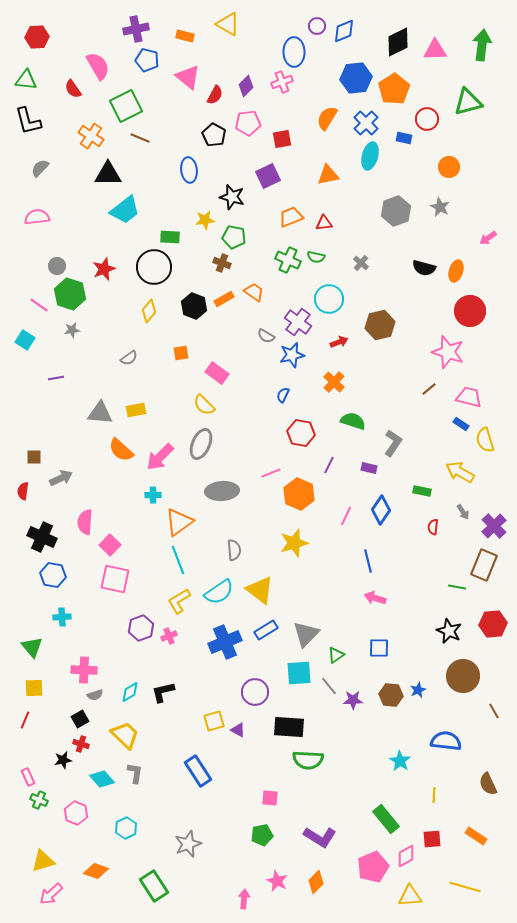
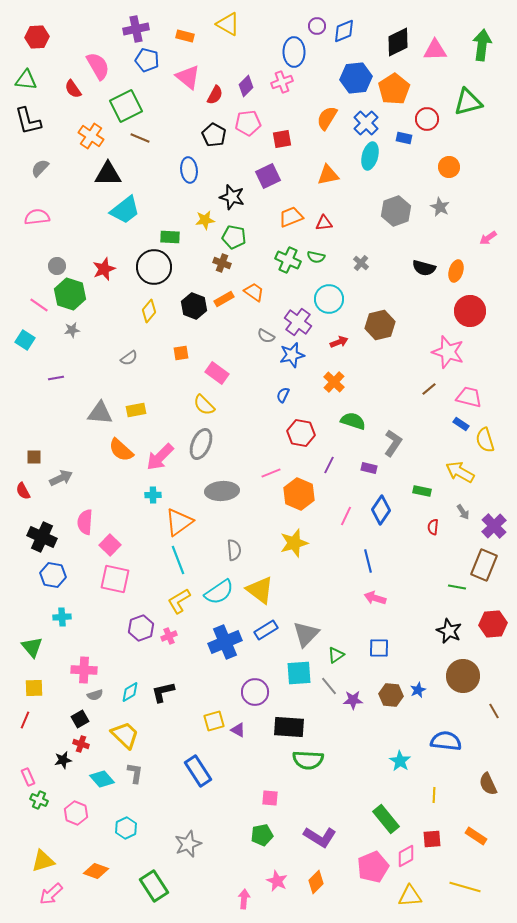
red semicircle at (23, 491): rotated 36 degrees counterclockwise
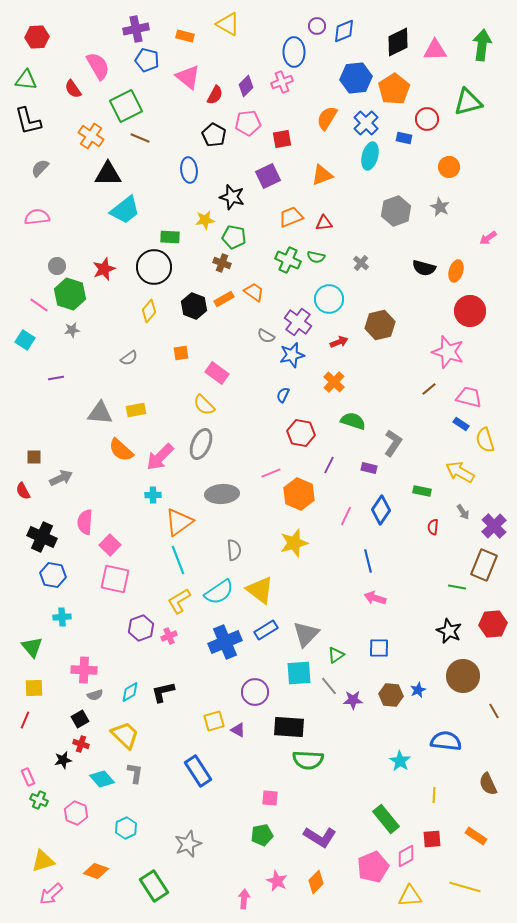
orange triangle at (328, 175): moved 6 px left; rotated 10 degrees counterclockwise
gray ellipse at (222, 491): moved 3 px down
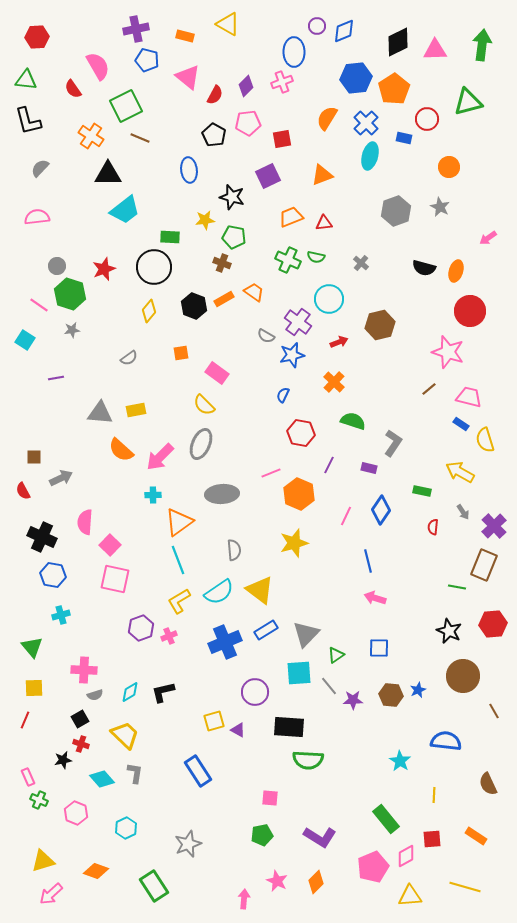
cyan cross at (62, 617): moved 1 px left, 2 px up; rotated 12 degrees counterclockwise
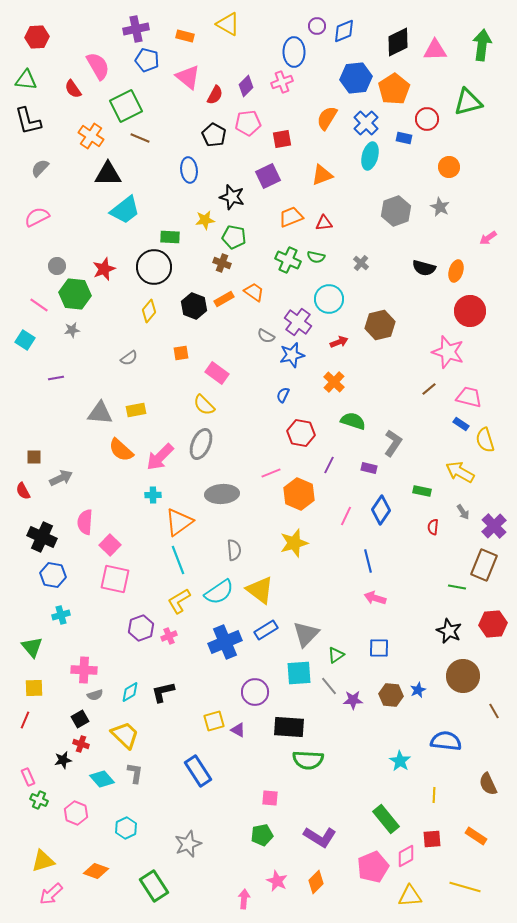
pink semicircle at (37, 217): rotated 20 degrees counterclockwise
green hexagon at (70, 294): moved 5 px right; rotated 12 degrees counterclockwise
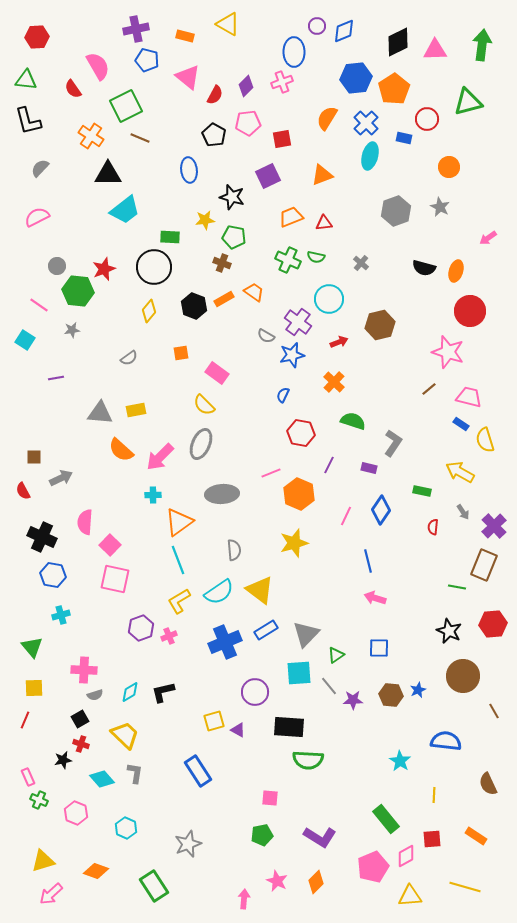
green hexagon at (75, 294): moved 3 px right, 3 px up
cyan hexagon at (126, 828): rotated 10 degrees counterclockwise
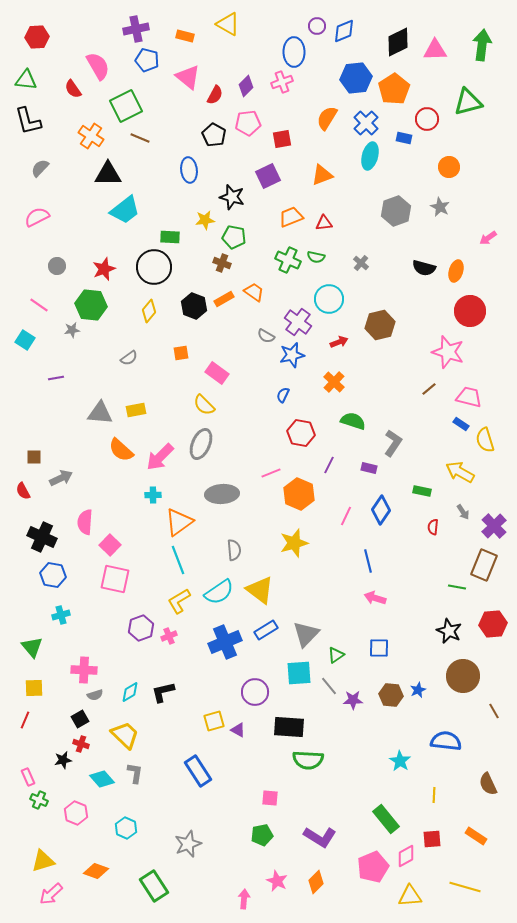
green hexagon at (78, 291): moved 13 px right, 14 px down
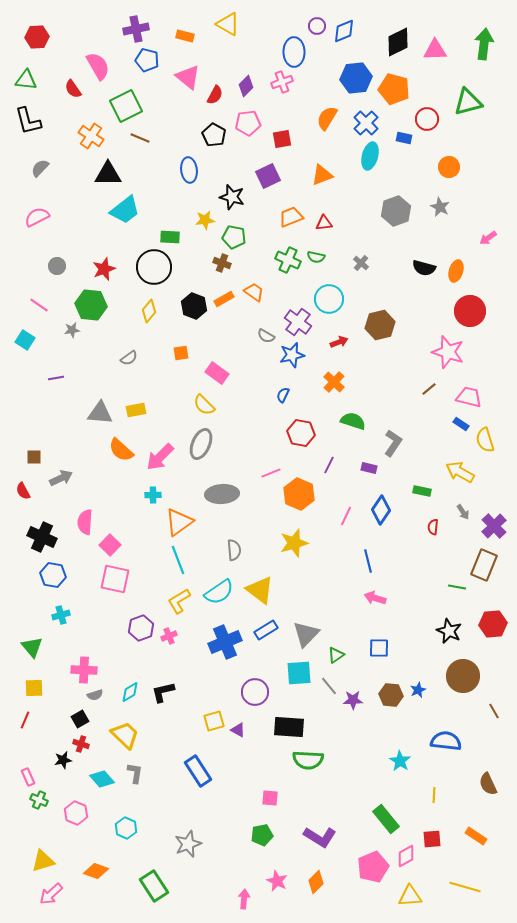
green arrow at (482, 45): moved 2 px right, 1 px up
orange pentagon at (394, 89): rotated 24 degrees counterclockwise
